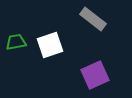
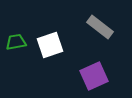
gray rectangle: moved 7 px right, 8 px down
purple square: moved 1 px left, 1 px down
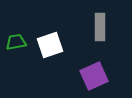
gray rectangle: rotated 52 degrees clockwise
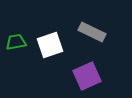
gray rectangle: moved 8 px left, 5 px down; rotated 64 degrees counterclockwise
purple square: moved 7 px left
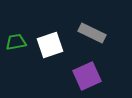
gray rectangle: moved 1 px down
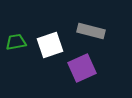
gray rectangle: moved 1 px left, 2 px up; rotated 12 degrees counterclockwise
purple square: moved 5 px left, 8 px up
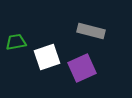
white square: moved 3 px left, 12 px down
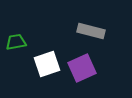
white square: moved 7 px down
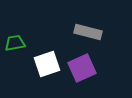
gray rectangle: moved 3 px left, 1 px down
green trapezoid: moved 1 px left, 1 px down
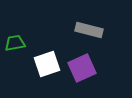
gray rectangle: moved 1 px right, 2 px up
